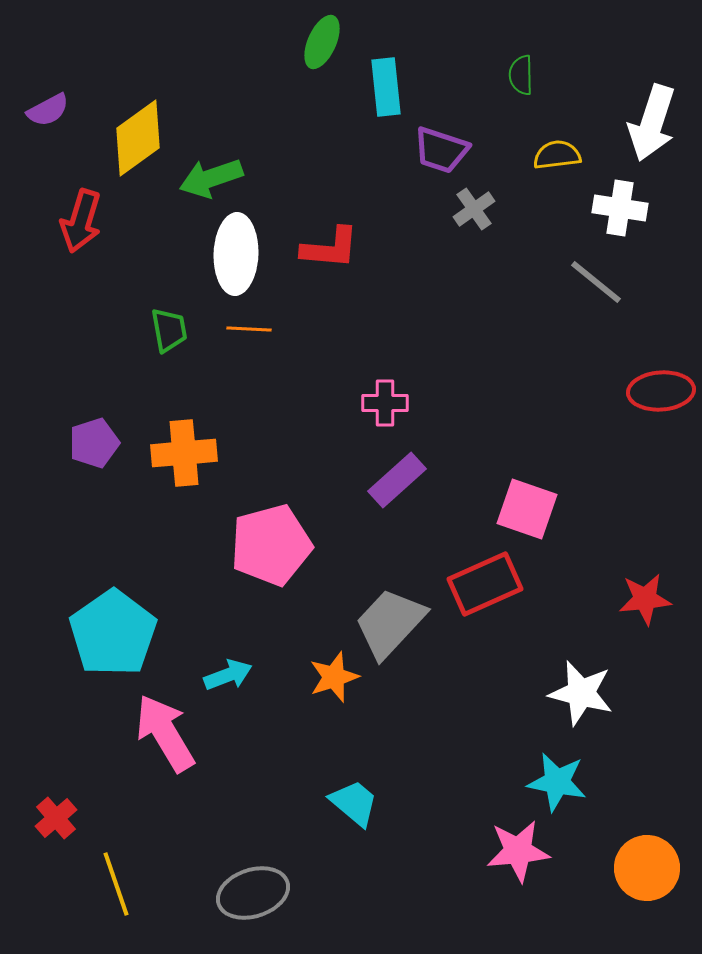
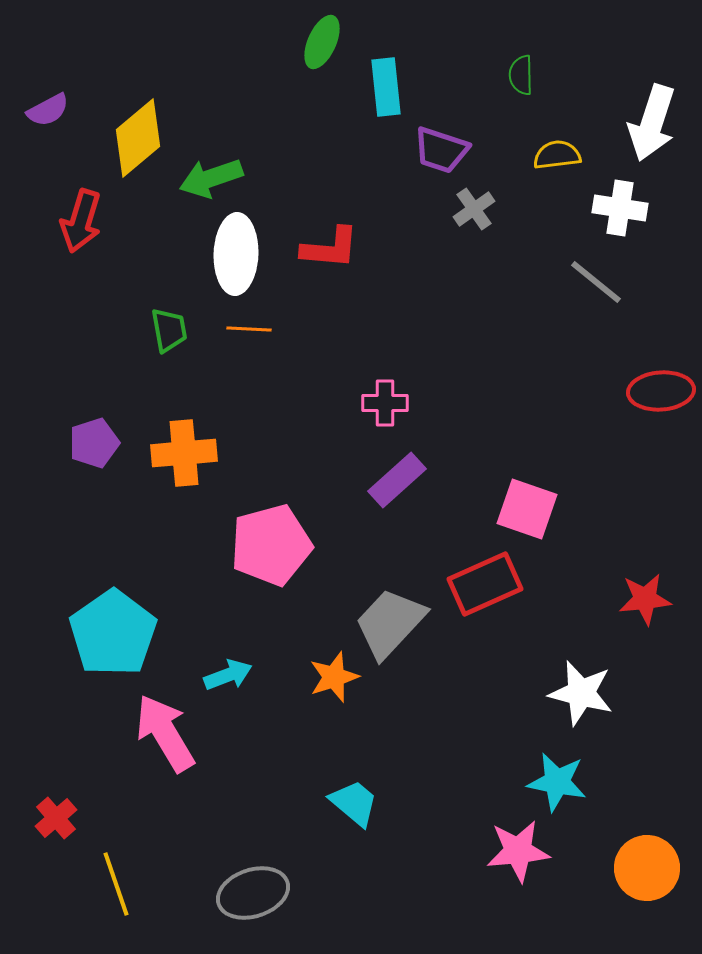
yellow diamond: rotated 4 degrees counterclockwise
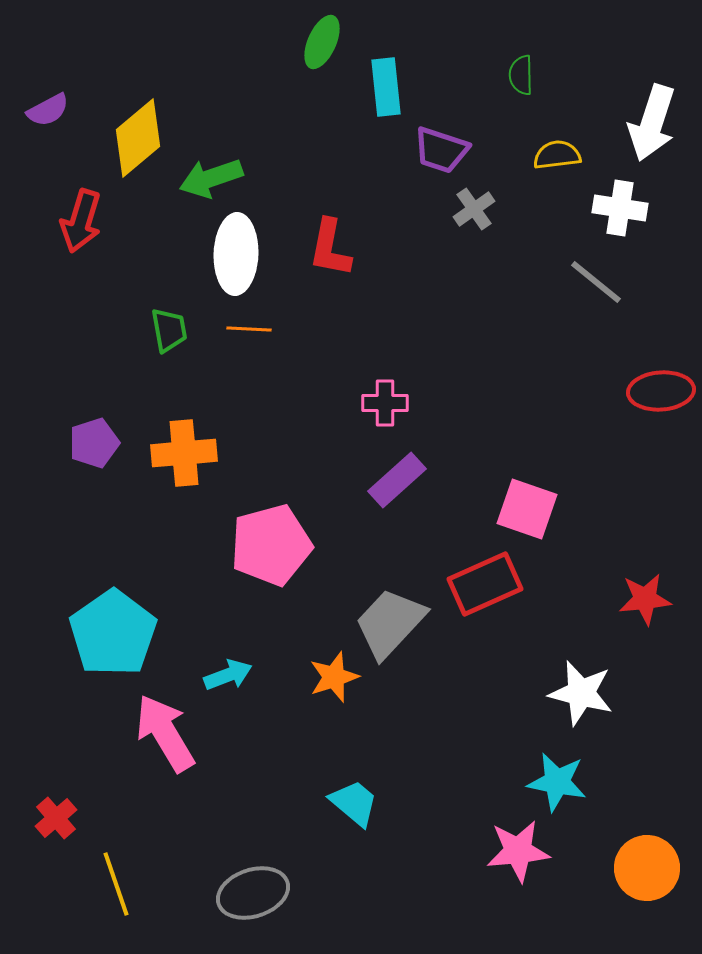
red L-shape: rotated 96 degrees clockwise
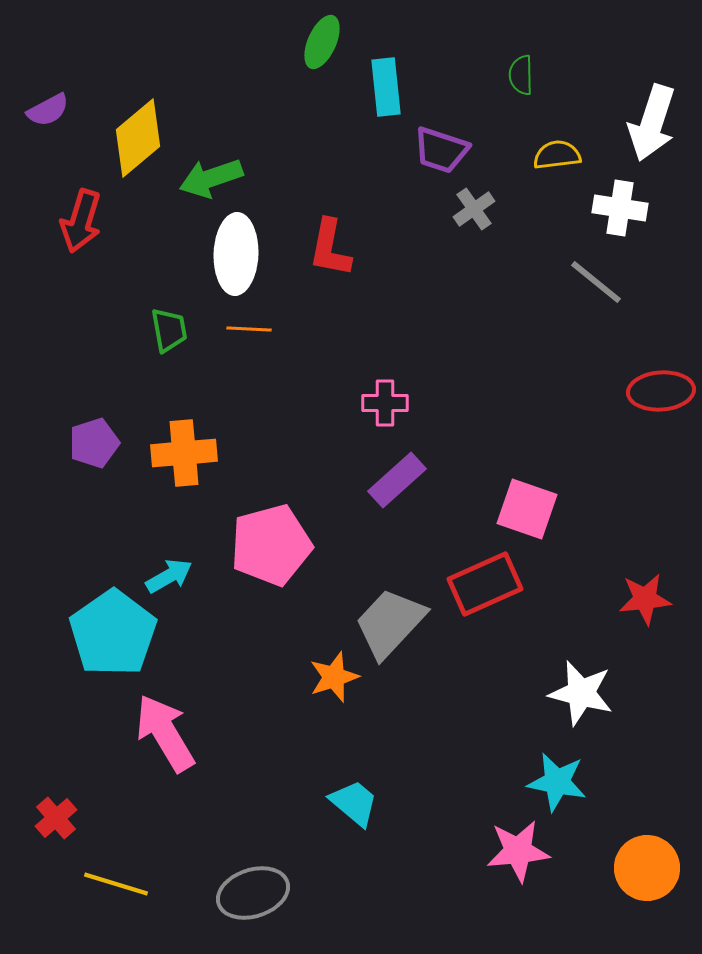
cyan arrow: moved 59 px left, 99 px up; rotated 9 degrees counterclockwise
yellow line: rotated 54 degrees counterclockwise
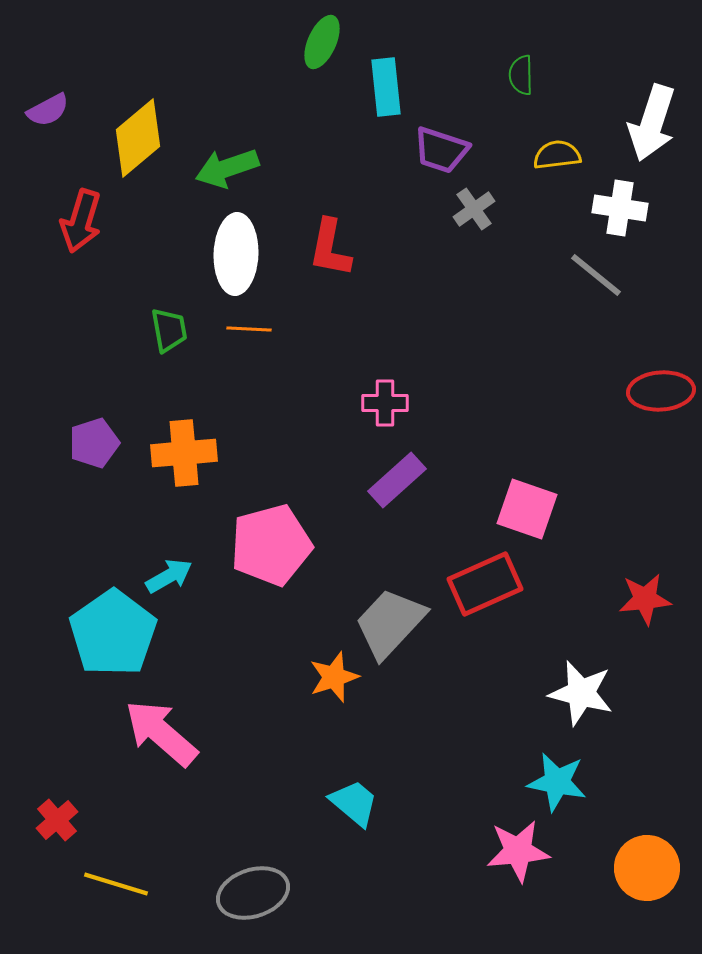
green arrow: moved 16 px right, 10 px up
gray line: moved 7 px up
pink arrow: moved 4 px left; rotated 18 degrees counterclockwise
red cross: moved 1 px right, 2 px down
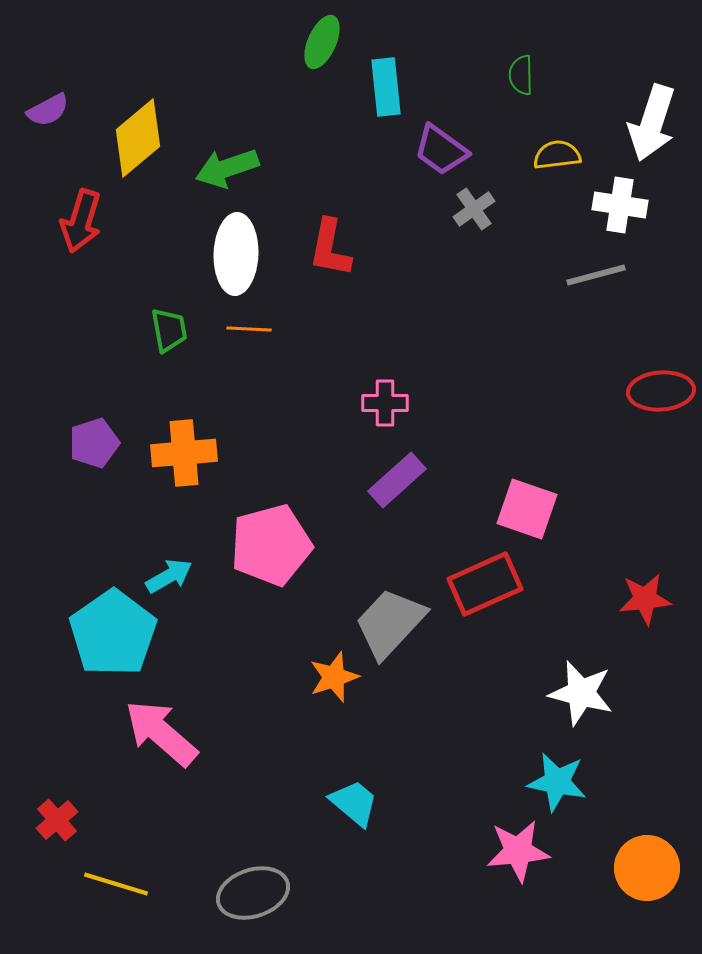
purple trapezoid: rotated 18 degrees clockwise
white cross: moved 3 px up
gray line: rotated 54 degrees counterclockwise
